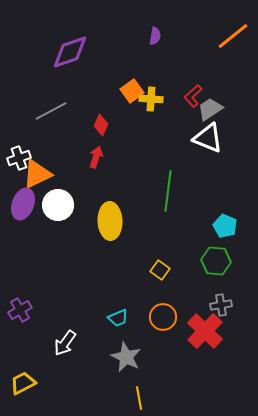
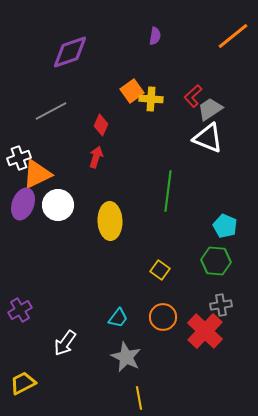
cyan trapezoid: rotated 30 degrees counterclockwise
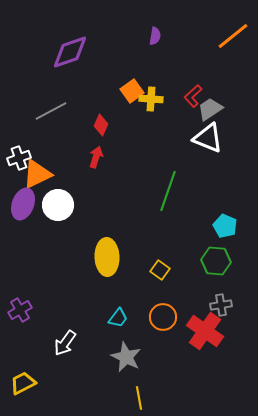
green line: rotated 12 degrees clockwise
yellow ellipse: moved 3 px left, 36 px down
red cross: rotated 9 degrees counterclockwise
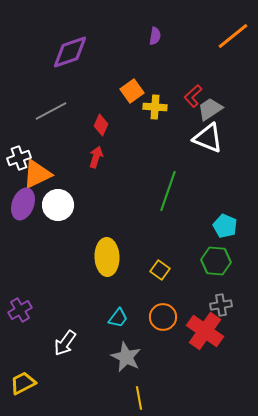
yellow cross: moved 4 px right, 8 px down
